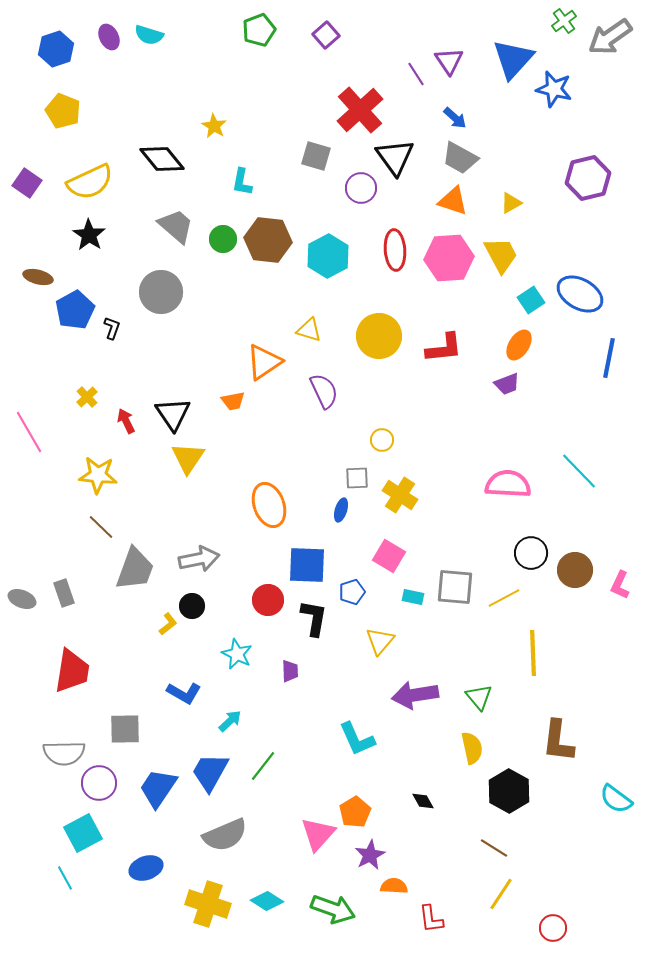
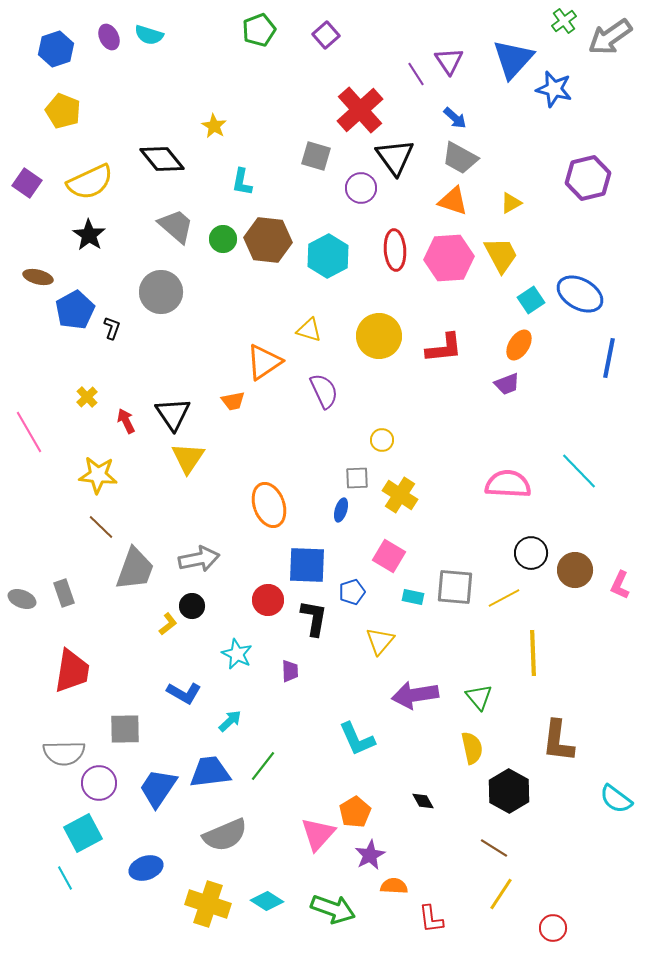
blue trapezoid at (210, 772): rotated 54 degrees clockwise
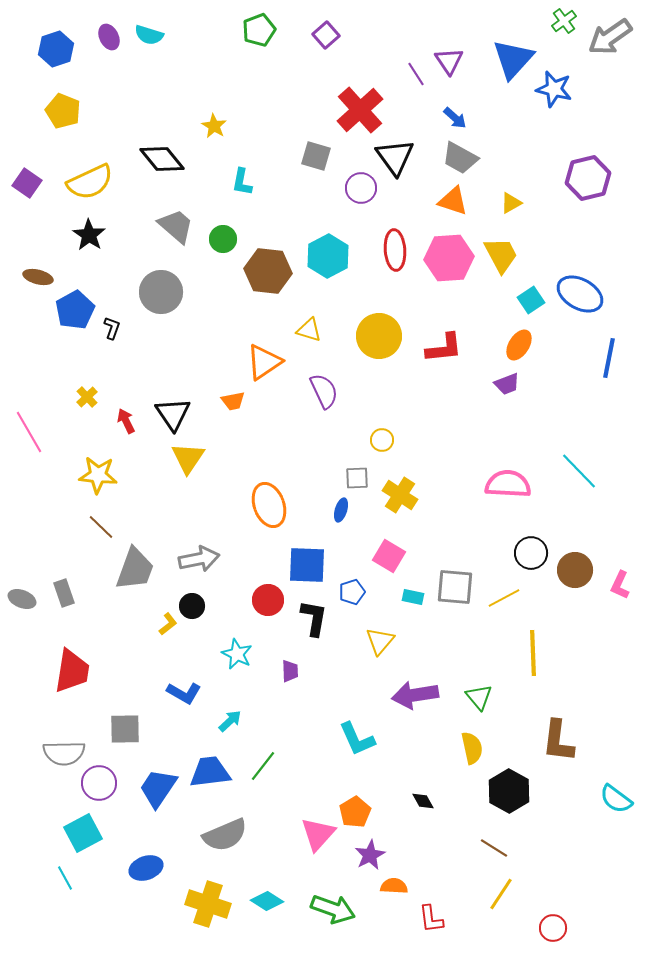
brown hexagon at (268, 240): moved 31 px down
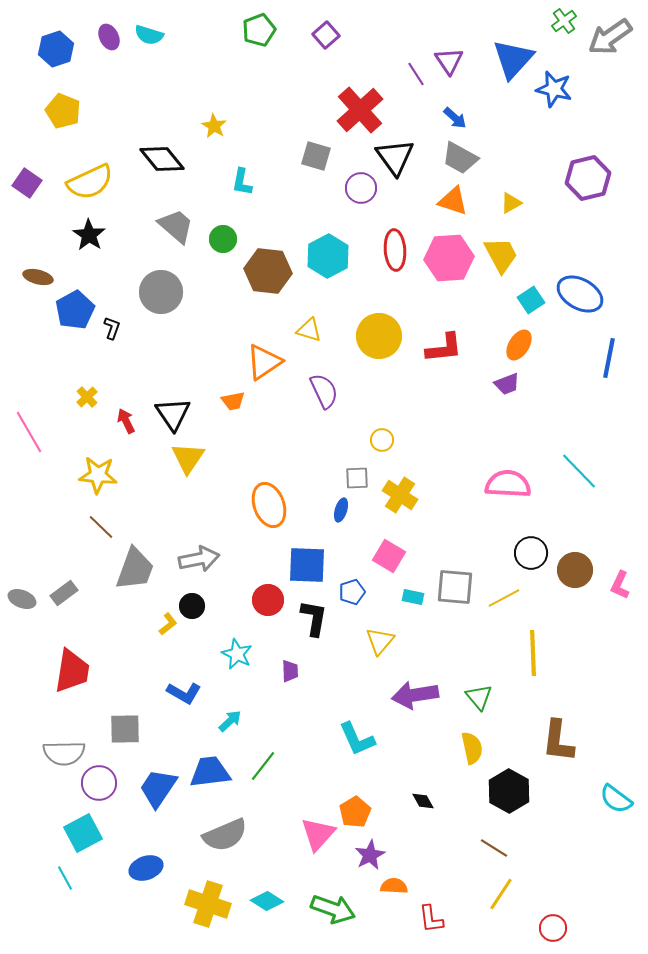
gray rectangle at (64, 593): rotated 72 degrees clockwise
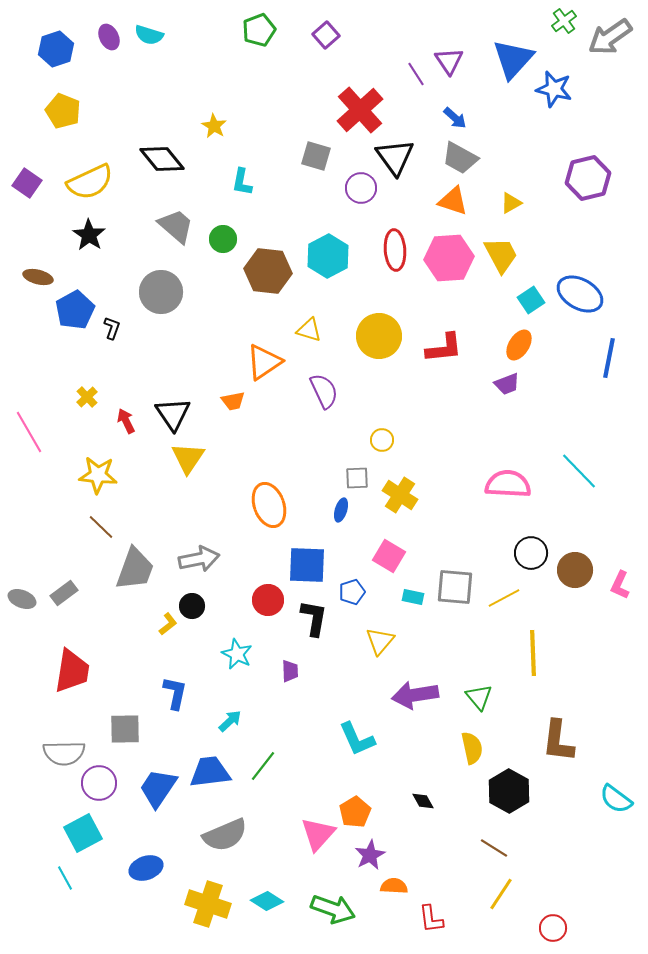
blue L-shape at (184, 693): moved 9 px left; rotated 108 degrees counterclockwise
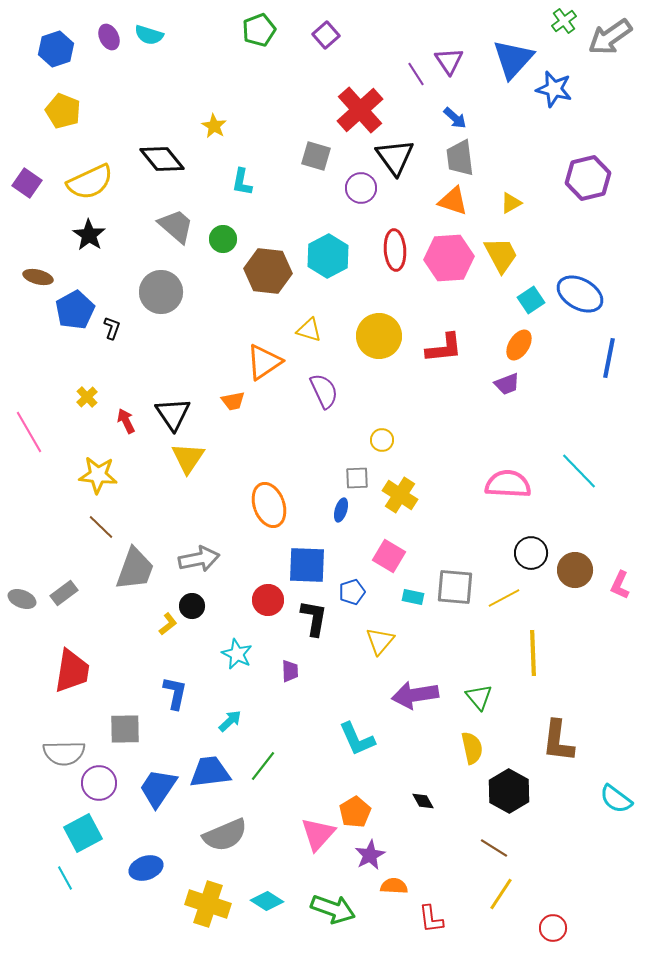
gray trapezoid at (460, 158): rotated 54 degrees clockwise
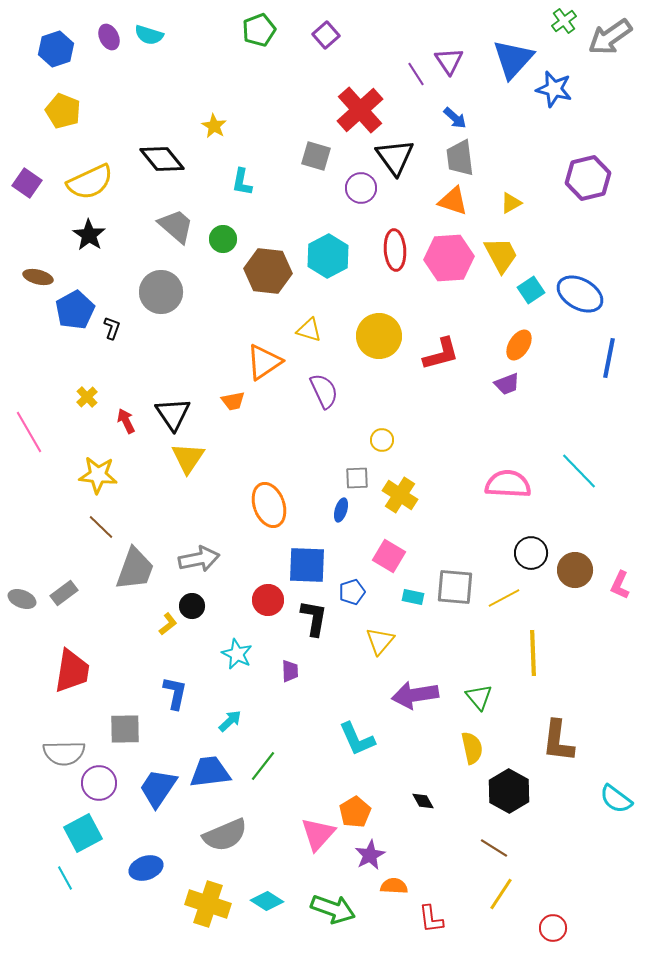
cyan square at (531, 300): moved 10 px up
red L-shape at (444, 348): moved 3 px left, 6 px down; rotated 9 degrees counterclockwise
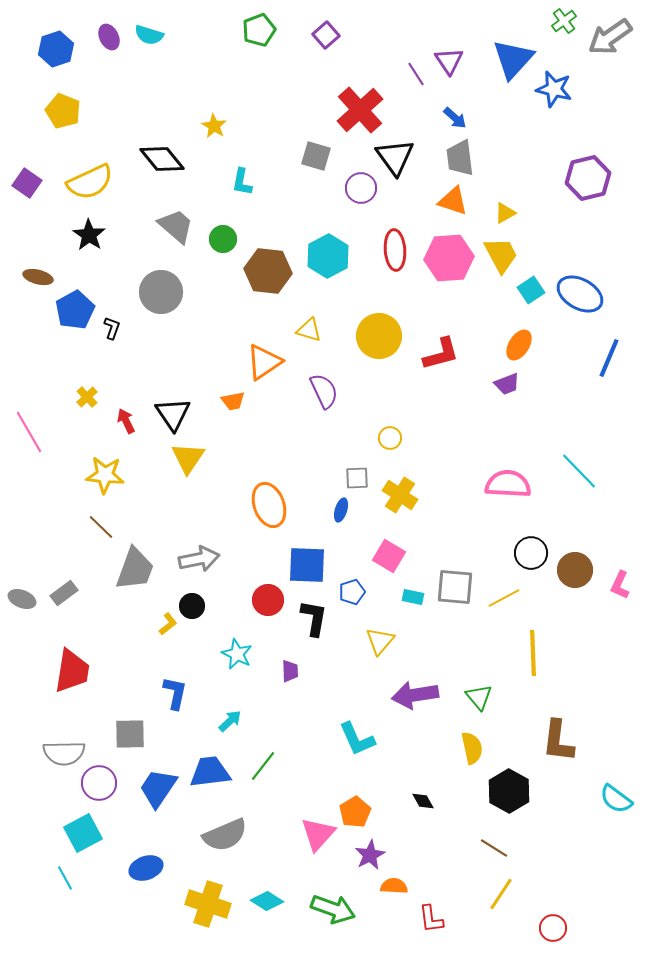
yellow triangle at (511, 203): moved 6 px left, 10 px down
blue line at (609, 358): rotated 12 degrees clockwise
yellow circle at (382, 440): moved 8 px right, 2 px up
yellow star at (98, 475): moved 7 px right
gray square at (125, 729): moved 5 px right, 5 px down
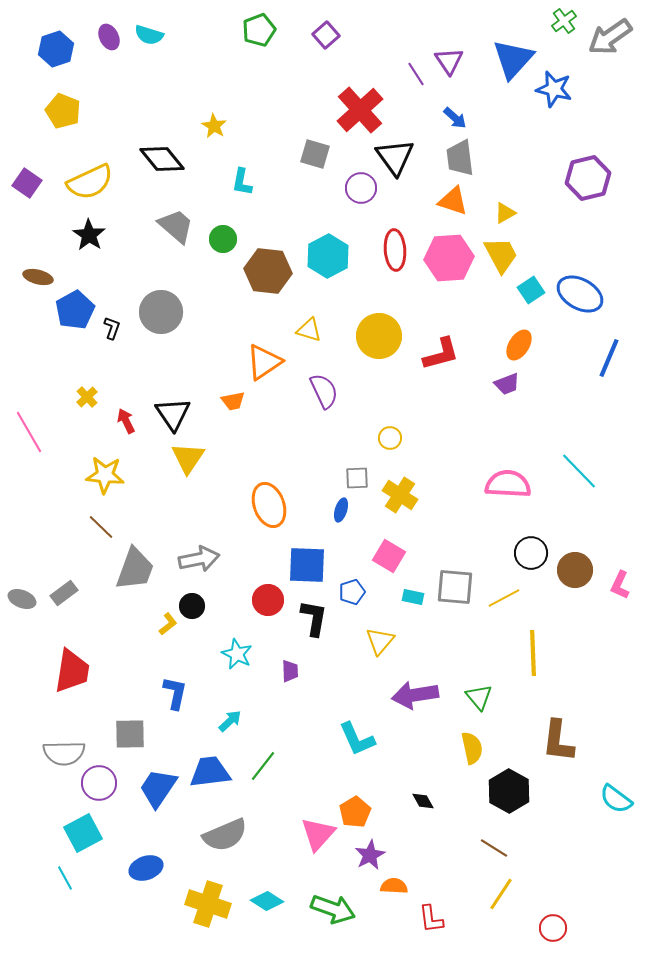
gray square at (316, 156): moved 1 px left, 2 px up
gray circle at (161, 292): moved 20 px down
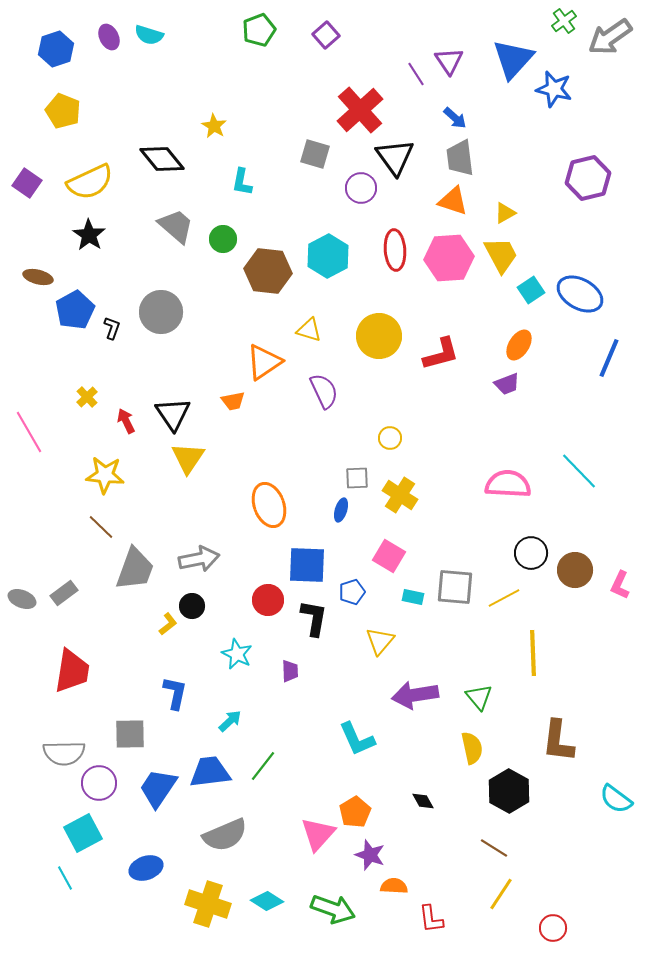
purple star at (370, 855): rotated 24 degrees counterclockwise
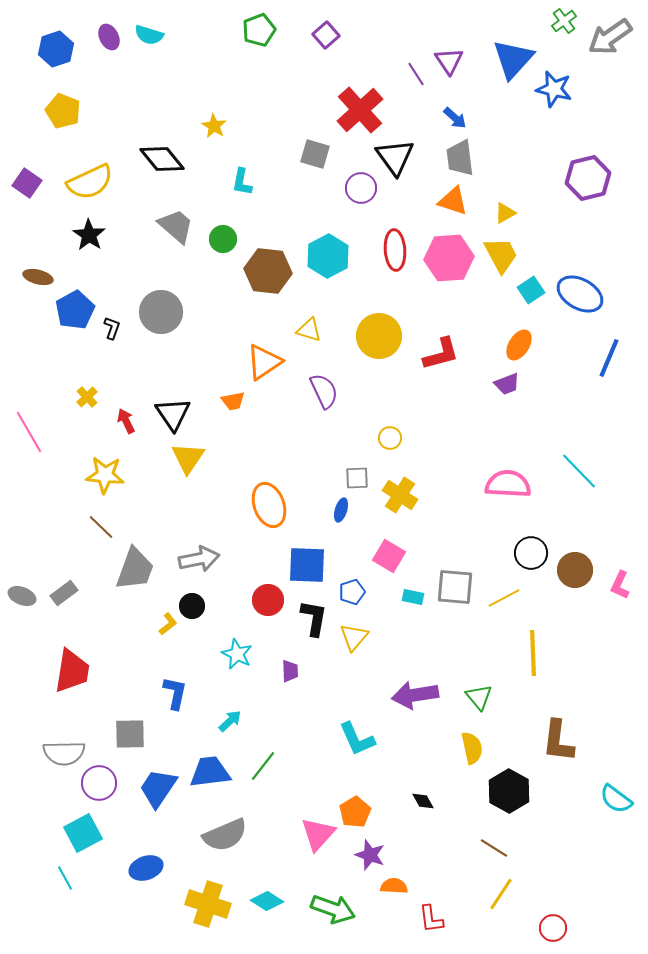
gray ellipse at (22, 599): moved 3 px up
yellow triangle at (380, 641): moved 26 px left, 4 px up
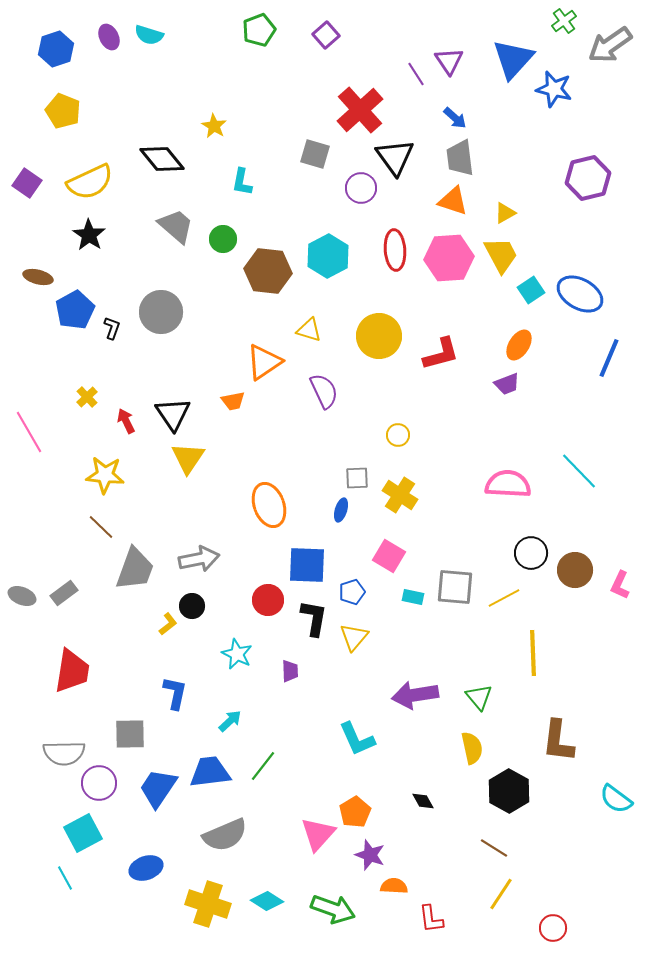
gray arrow at (610, 37): moved 8 px down
yellow circle at (390, 438): moved 8 px right, 3 px up
